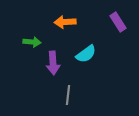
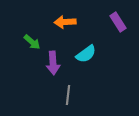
green arrow: rotated 36 degrees clockwise
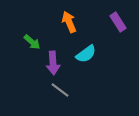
orange arrow: moved 4 px right; rotated 70 degrees clockwise
gray line: moved 8 px left, 5 px up; rotated 60 degrees counterclockwise
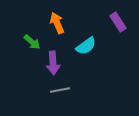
orange arrow: moved 12 px left, 1 px down
cyan semicircle: moved 8 px up
gray line: rotated 48 degrees counterclockwise
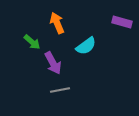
purple rectangle: moved 4 px right; rotated 42 degrees counterclockwise
purple arrow: rotated 25 degrees counterclockwise
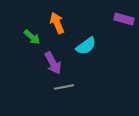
purple rectangle: moved 2 px right, 3 px up
green arrow: moved 5 px up
gray line: moved 4 px right, 3 px up
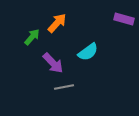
orange arrow: rotated 65 degrees clockwise
green arrow: rotated 90 degrees counterclockwise
cyan semicircle: moved 2 px right, 6 px down
purple arrow: rotated 15 degrees counterclockwise
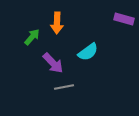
orange arrow: rotated 140 degrees clockwise
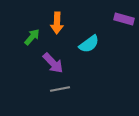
cyan semicircle: moved 1 px right, 8 px up
gray line: moved 4 px left, 2 px down
